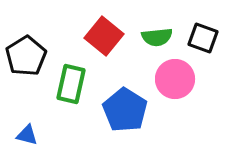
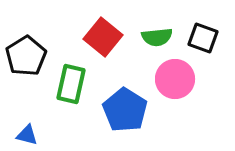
red square: moved 1 px left, 1 px down
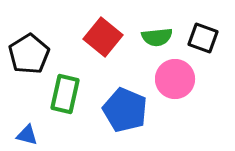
black pentagon: moved 3 px right, 2 px up
green rectangle: moved 6 px left, 10 px down
blue pentagon: rotated 9 degrees counterclockwise
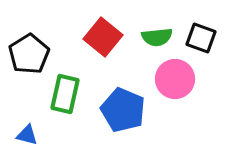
black square: moved 2 px left
blue pentagon: moved 2 px left
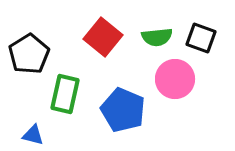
blue triangle: moved 6 px right
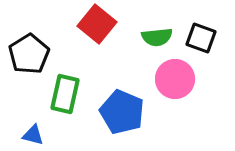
red square: moved 6 px left, 13 px up
blue pentagon: moved 1 px left, 2 px down
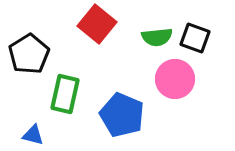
black square: moved 6 px left
blue pentagon: moved 3 px down
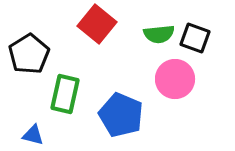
green semicircle: moved 2 px right, 3 px up
blue pentagon: moved 1 px left
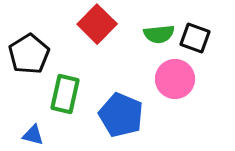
red square: rotated 6 degrees clockwise
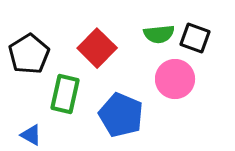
red square: moved 24 px down
blue triangle: moved 2 px left; rotated 15 degrees clockwise
